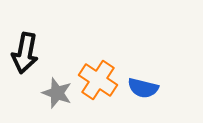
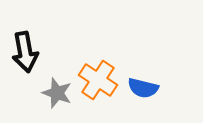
black arrow: moved 1 px up; rotated 21 degrees counterclockwise
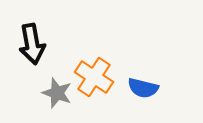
black arrow: moved 7 px right, 8 px up
orange cross: moved 4 px left, 3 px up
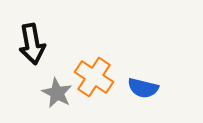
gray star: rotated 8 degrees clockwise
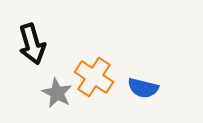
black arrow: rotated 6 degrees counterclockwise
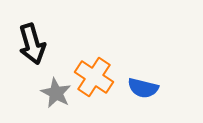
gray star: moved 1 px left
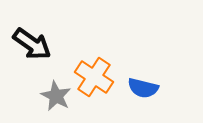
black arrow: rotated 39 degrees counterclockwise
gray star: moved 3 px down
